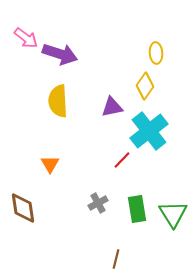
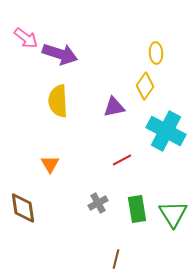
purple triangle: moved 2 px right
cyan cross: moved 17 px right; rotated 24 degrees counterclockwise
red line: rotated 18 degrees clockwise
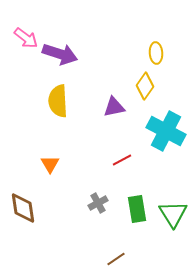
brown line: rotated 42 degrees clockwise
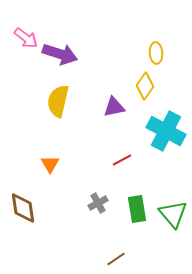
yellow semicircle: rotated 16 degrees clockwise
green triangle: rotated 8 degrees counterclockwise
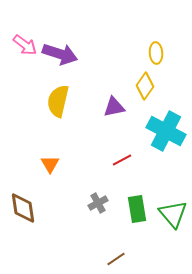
pink arrow: moved 1 px left, 7 px down
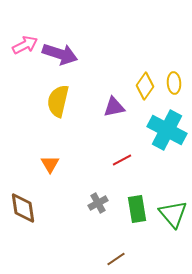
pink arrow: rotated 65 degrees counterclockwise
yellow ellipse: moved 18 px right, 30 px down
cyan cross: moved 1 px right, 1 px up
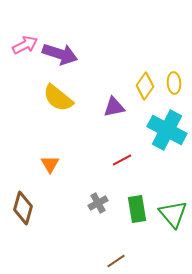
yellow semicircle: moved 3 px up; rotated 64 degrees counterclockwise
brown diamond: rotated 24 degrees clockwise
brown line: moved 2 px down
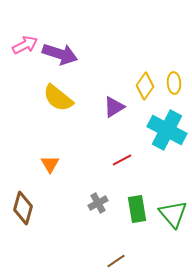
purple triangle: rotated 20 degrees counterclockwise
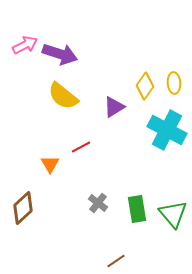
yellow semicircle: moved 5 px right, 2 px up
red line: moved 41 px left, 13 px up
gray cross: rotated 24 degrees counterclockwise
brown diamond: rotated 32 degrees clockwise
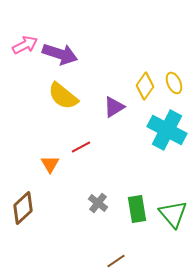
yellow ellipse: rotated 20 degrees counterclockwise
